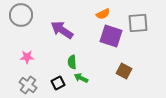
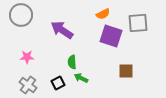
brown square: moved 2 px right; rotated 28 degrees counterclockwise
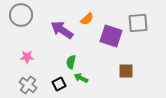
orange semicircle: moved 16 px left, 5 px down; rotated 16 degrees counterclockwise
green semicircle: moved 1 px left; rotated 16 degrees clockwise
black square: moved 1 px right, 1 px down
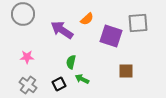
gray circle: moved 2 px right, 1 px up
green arrow: moved 1 px right, 1 px down
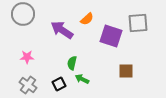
green semicircle: moved 1 px right, 1 px down
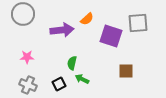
purple arrow: rotated 140 degrees clockwise
gray cross: rotated 12 degrees counterclockwise
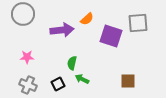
brown square: moved 2 px right, 10 px down
black square: moved 1 px left
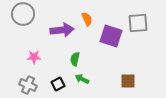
orange semicircle: rotated 72 degrees counterclockwise
pink star: moved 7 px right
green semicircle: moved 3 px right, 4 px up
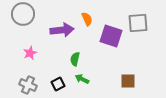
pink star: moved 4 px left, 4 px up; rotated 24 degrees counterclockwise
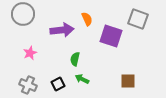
gray square: moved 4 px up; rotated 25 degrees clockwise
